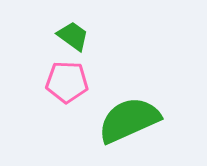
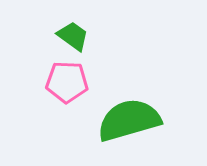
green semicircle: rotated 8 degrees clockwise
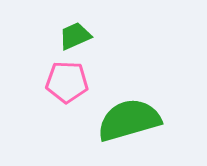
green trapezoid: moved 2 px right; rotated 60 degrees counterclockwise
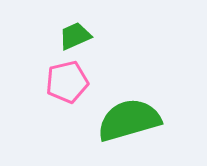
pink pentagon: rotated 15 degrees counterclockwise
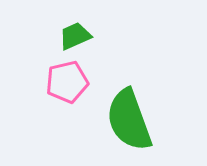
green semicircle: rotated 94 degrees counterclockwise
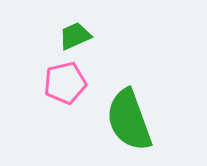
pink pentagon: moved 2 px left, 1 px down
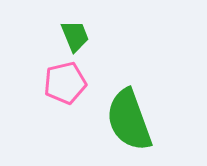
green trapezoid: rotated 92 degrees clockwise
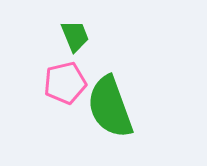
green semicircle: moved 19 px left, 13 px up
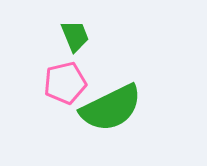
green semicircle: moved 1 px right, 1 px down; rotated 96 degrees counterclockwise
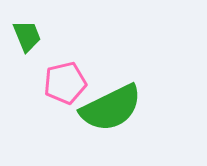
green trapezoid: moved 48 px left
